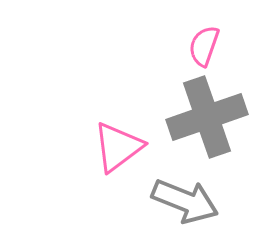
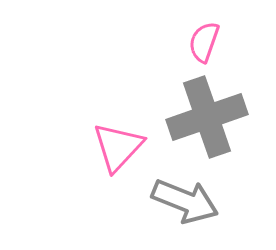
pink semicircle: moved 4 px up
pink triangle: rotated 10 degrees counterclockwise
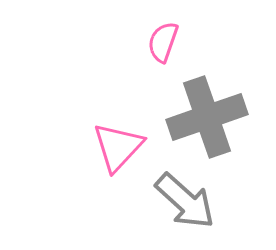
pink semicircle: moved 41 px left
gray arrow: rotated 20 degrees clockwise
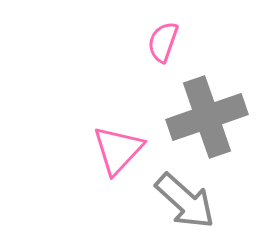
pink triangle: moved 3 px down
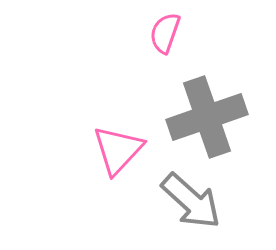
pink semicircle: moved 2 px right, 9 px up
gray arrow: moved 6 px right
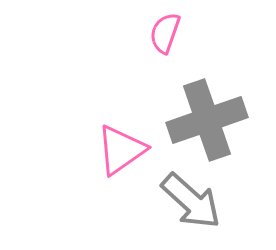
gray cross: moved 3 px down
pink triangle: moved 3 px right; rotated 12 degrees clockwise
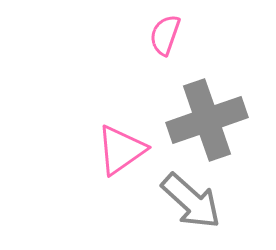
pink semicircle: moved 2 px down
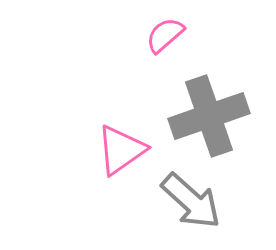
pink semicircle: rotated 30 degrees clockwise
gray cross: moved 2 px right, 4 px up
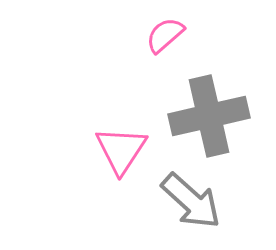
gray cross: rotated 6 degrees clockwise
pink triangle: rotated 22 degrees counterclockwise
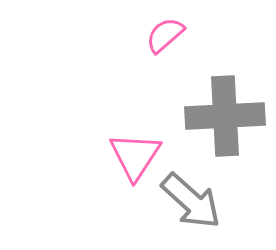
gray cross: moved 16 px right; rotated 10 degrees clockwise
pink triangle: moved 14 px right, 6 px down
